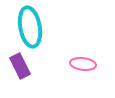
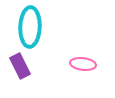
cyan ellipse: rotated 12 degrees clockwise
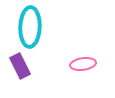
pink ellipse: rotated 15 degrees counterclockwise
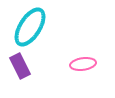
cyan ellipse: rotated 30 degrees clockwise
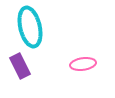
cyan ellipse: rotated 45 degrees counterclockwise
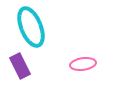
cyan ellipse: moved 1 px right; rotated 9 degrees counterclockwise
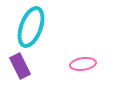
cyan ellipse: rotated 42 degrees clockwise
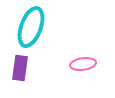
purple rectangle: moved 2 px down; rotated 35 degrees clockwise
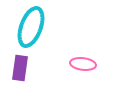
pink ellipse: rotated 15 degrees clockwise
